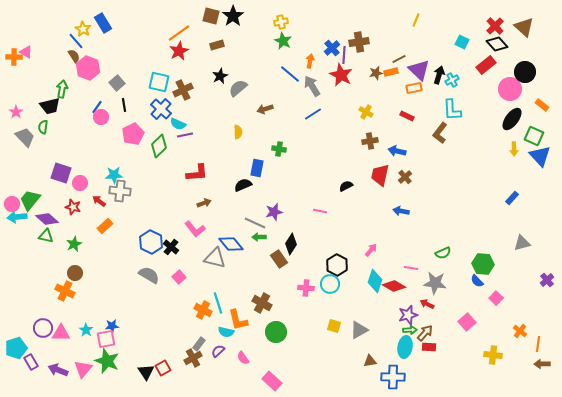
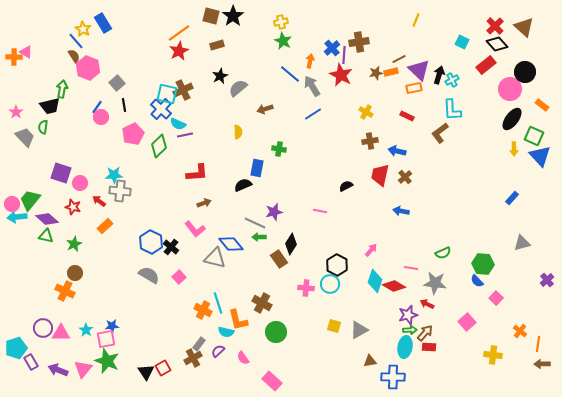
cyan square at (159, 82): moved 8 px right, 12 px down
brown L-shape at (440, 133): rotated 15 degrees clockwise
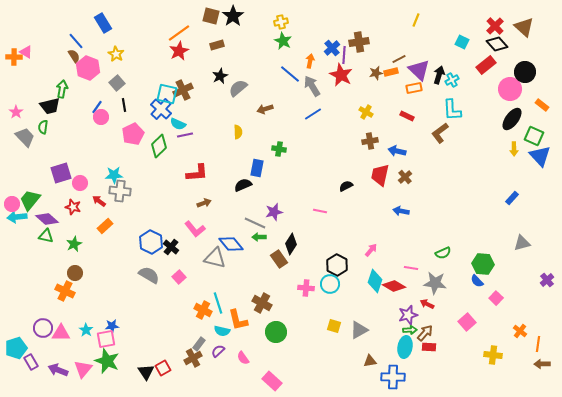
yellow star at (83, 29): moved 33 px right, 25 px down
purple square at (61, 173): rotated 35 degrees counterclockwise
cyan semicircle at (226, 332): moved 4 px left, 1 px up
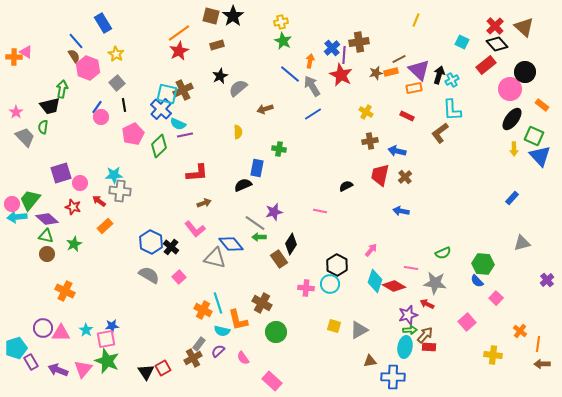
gray line at (255, 223): rotated 10 degrees clockwise
brown circle at (75, 273): moved 28 px left, 19 px up
brown arrow at (425, 333): moved 2 px down
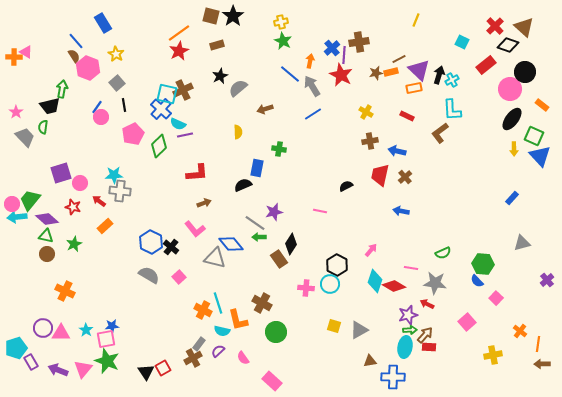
black diamond at (497, 44): moved 11 px right, 1 px down; rotated 30 degrees counterclockwise
yellow cross at (493, 355): rotated 18 degrees counterclockwise
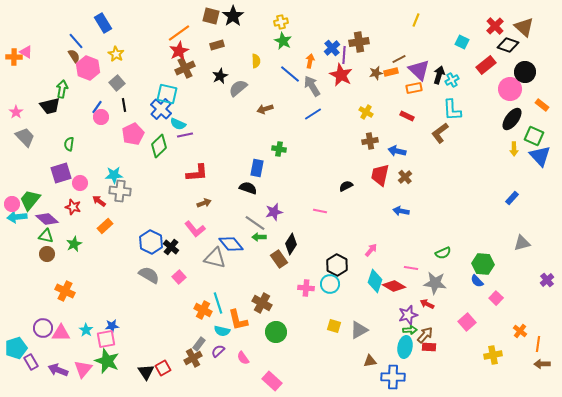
brown cross at (183, 90): moved 2 px right, 22 px up
green semicircle at (43, 127): moved 26 px right, 17 px down
yellow semicircle at (238, 132): moved 18 px right, 71 px up
black semicircle at (243, 185): moved 5 px right, 3 px down; rotated 42 degrees clockwise
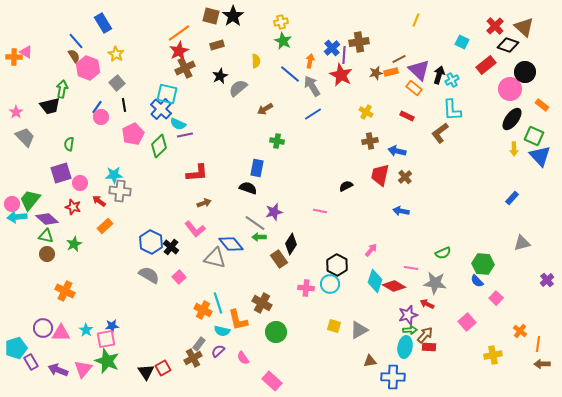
orange rectangle at (414, 88): rotated 49 degrees clockwise
brown arrow at (265, 109): rotated 14 degrees counterclockwise
green cross at (279, 149): moved 2 px left, 8 px up
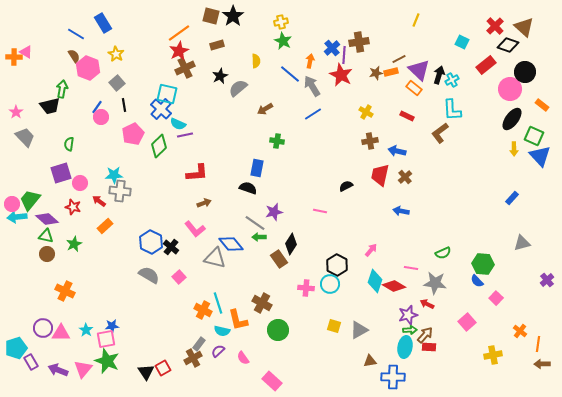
blue line at (76, 41): moved 7 px up; rotated 18 degrees counterclockwise
green circle at (276, 332): moved 2 px right, 2 px up
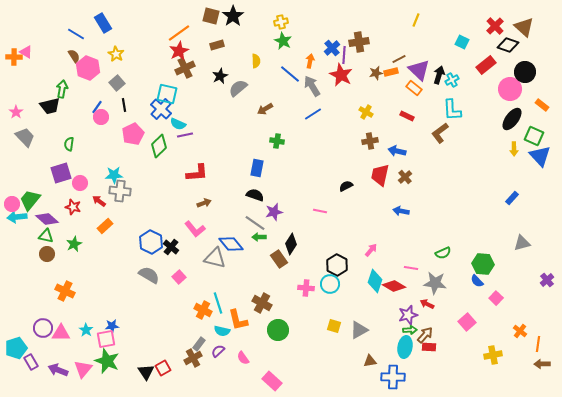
black semicircle at (248, 188): moved 7 px right, 7 px down
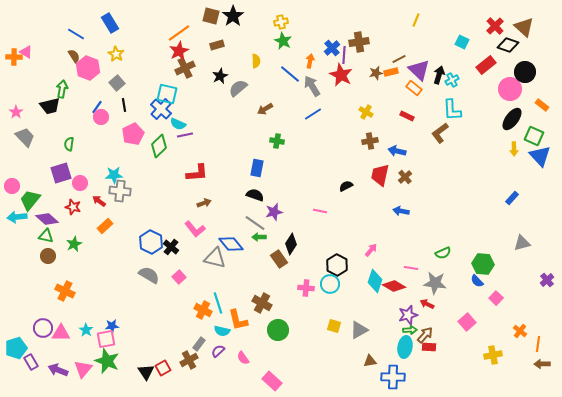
blue rectangle at (103, 23): moved 7 px right
pink circle at (12, 204): moved 18 px up
brown circle at (47, 254): moved 1 px right, 2 px down
brown cross at (193, 358): moved 4 px left, 2 px down
